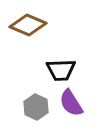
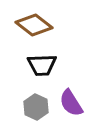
brown diamond: moved 6 px right; rotated 15 degrees clockwise
black trapezoid: moved 19 px left, 5 px up
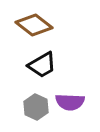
black trapezoid: rotated 28 degrees counterclockwise
purple semicircle: moved 1 px left, 1 px up; rotated 56 degrees counterclockwise
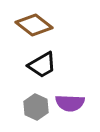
purple semicircle: moved 1 px down
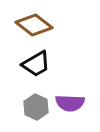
black trapezoid: moved 6 px left, 1 px up
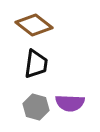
black trapezoid: rotated 52 degrees counterclockwise
gray hexagon: rotated 10 degrees counterclockwise
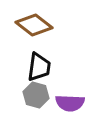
black trapezoid: moved 3 px right, 3 px down
gray hexagon: moved 12 px up
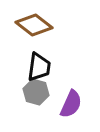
gray hexagon: moved 3 px up
purple semicircle: moved 1 px right, 1 px down; rotated 68 degrees counterclockwise
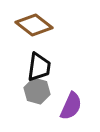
gray hexagon: moved 1 px right, 1 px up
purple semicircle: moved 2 px down
